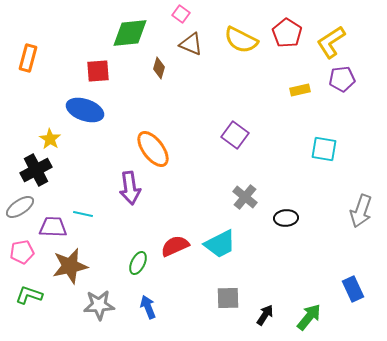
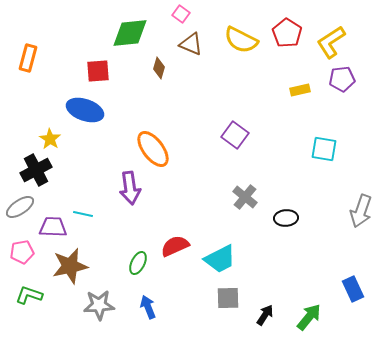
cyan trapezoid: moved 15 px down
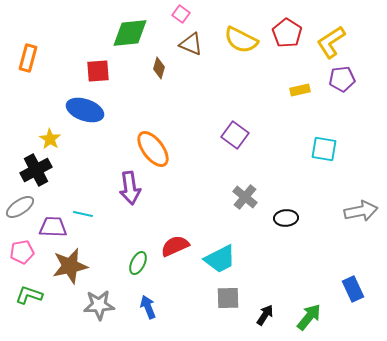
gray arrow: rotated 120 degrees counterclockwise
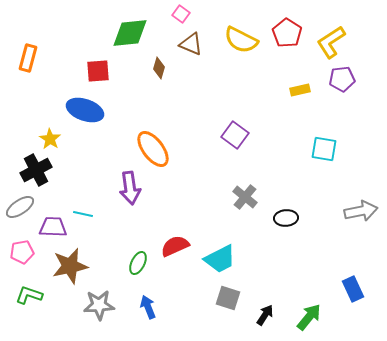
gray square: rotated 20 degrees clockwise
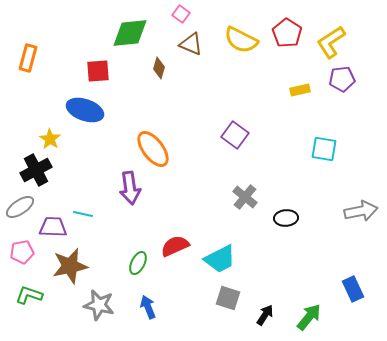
gray star: rotated 16 degrees clockwise
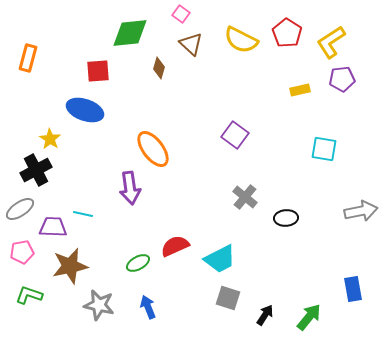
brown triangle: rotated 20 degrees clockwise
gray ellipse: moved 2 px down
green ellipse: rotated 35 degrees clockwise
blue rectangle: rotated 15 degrees clockwise
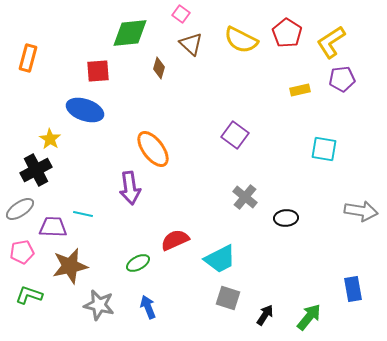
gray arrow: rotated 20 degrees clockwise
red semicircle: moved 6 px up
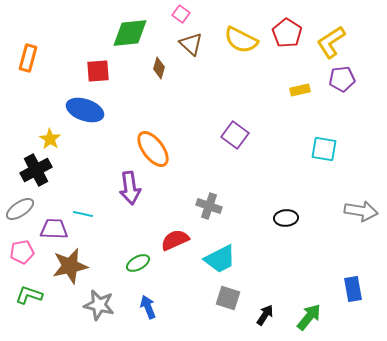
gray cross: moved 36 px left, 9 px down; rotated 20 degrees counterclockwise
purple trapezoid: moved 1 px right, 2 px down
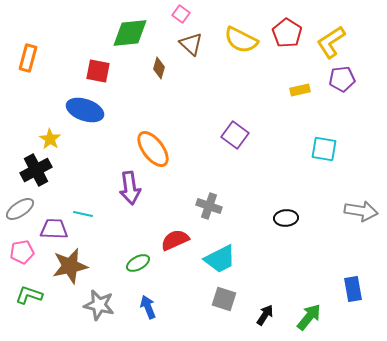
red square: rotated 15 degrees clockwise
gray square: moved 4 px left, 1 px down
